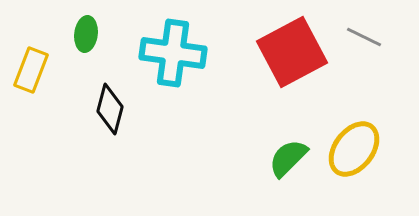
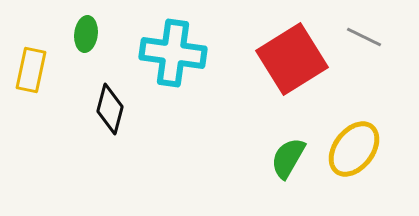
red square: moved 7 px down; rotated 4 degrees counterclockwise
yellow rectangle: rotated 9 degrees counterclockwise
green semicircle: rotated 15 degrees counterclockwise
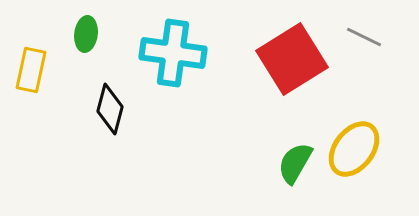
green semicircle: moved 7 px right, 5 px down
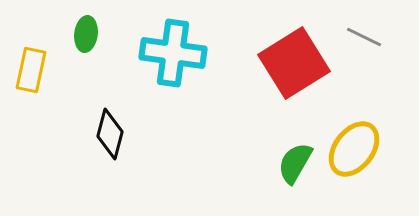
red square: moved 2 px right, 4 px down
black diamond: moved 25 px down
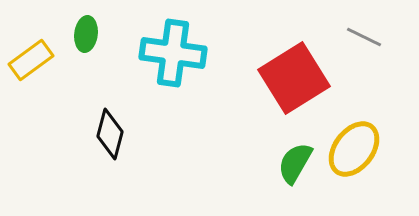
red square: moved 15 px down
yellow rectangle: moved 10 px up; rotated 42 degrees clockwise
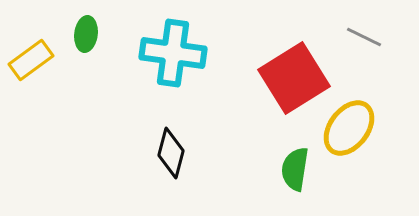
black diamond: moved 61 px right, 19 px down
yellow ellipse: moved 5 px left, 21 px up
green semicircle: moved 6 px down; rotated 21 degrees counterclockwise
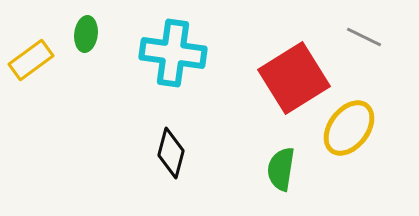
green semicircle: moved 14 px left
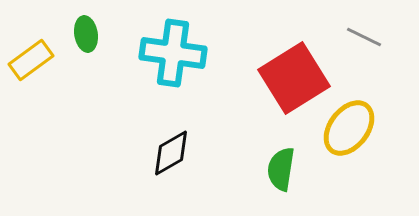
green ellipse: rotated 16 degrees counterclockwise
black diamond: rotated 45 degrees clockwise
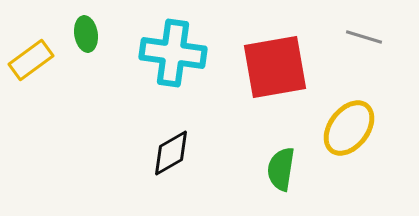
gray line: rotated 9 degrees counterclockwise
red square: moved 19 px left, 11 px up; rotated 22 degrees clockwise
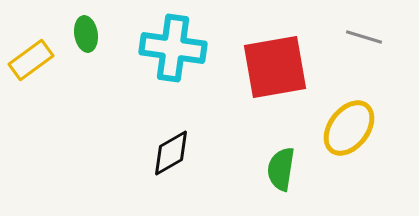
cyan cross: moved 5 px up
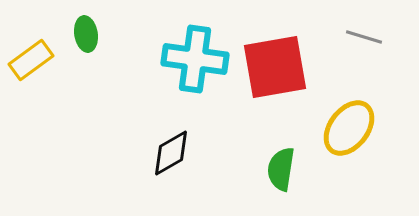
cyan cross: moved 22 px right, 11 px down
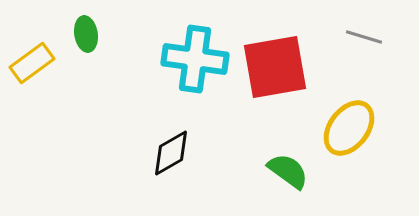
yellow rectangle: moved 1 px right, 3 px down
green semicircle: moved 7 px right, 2 px down; rotated 117 degrees clockwise
